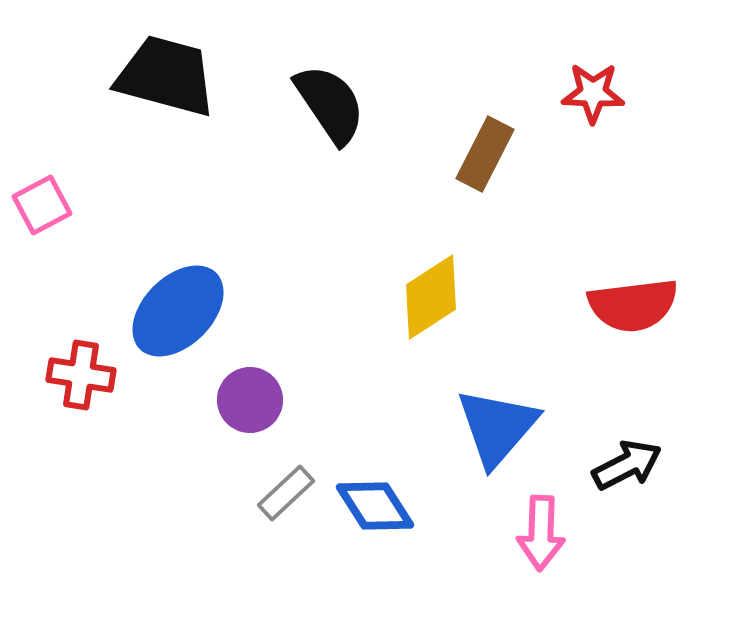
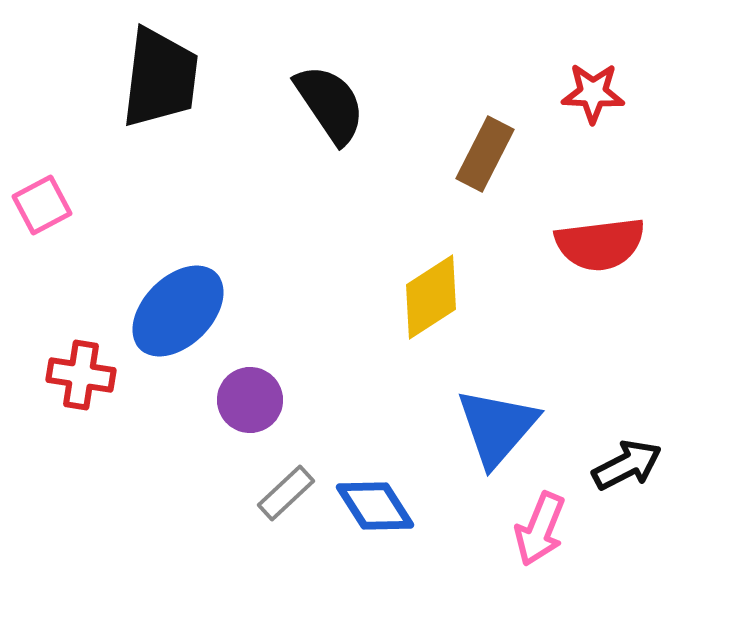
black trapezoid: moved 6 px left, 2 px down; rotated 82 degrees clockwise
red semicircle: moved 33 px left, 61 px up
pink arrow: moved 1 px left, 4 px up; rotated 20 degrees clockwise
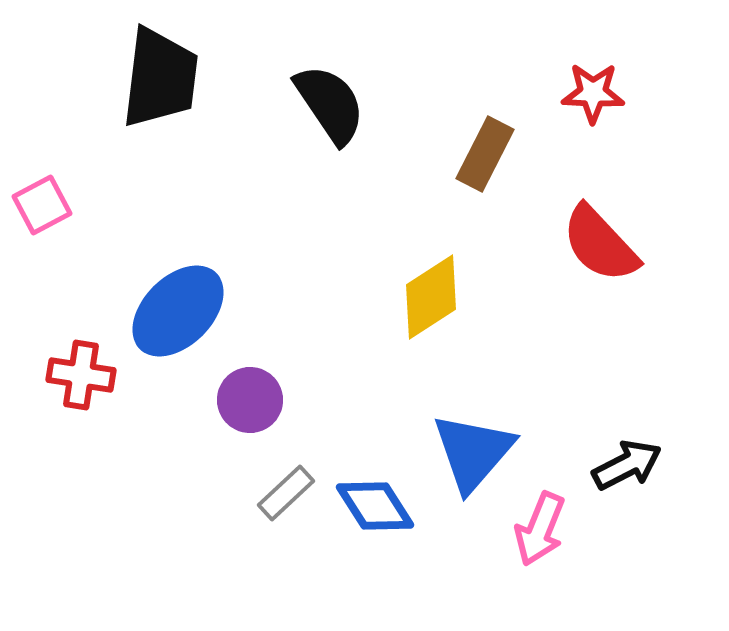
red semicircle: rotated 54 degrees clockwise
blue triangle: moved 24 px left, 25 px down
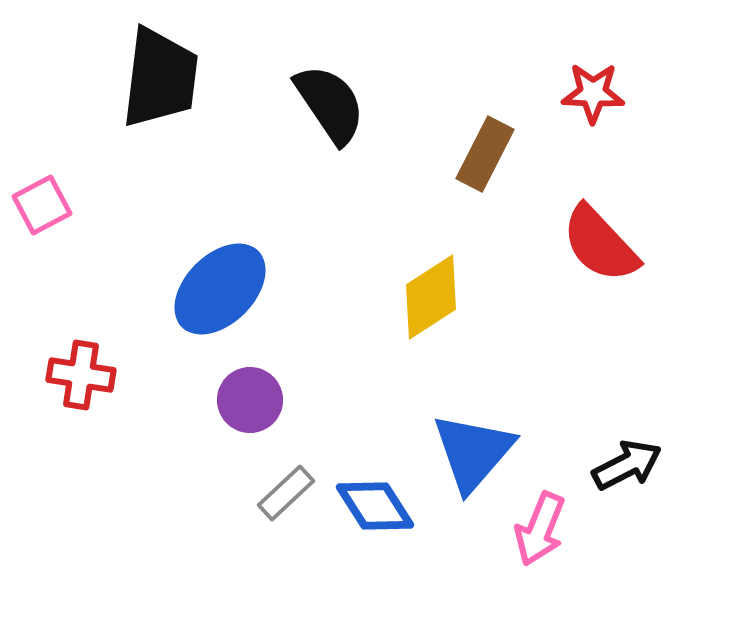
blue ellipse: moved 42 px right, 22 px up
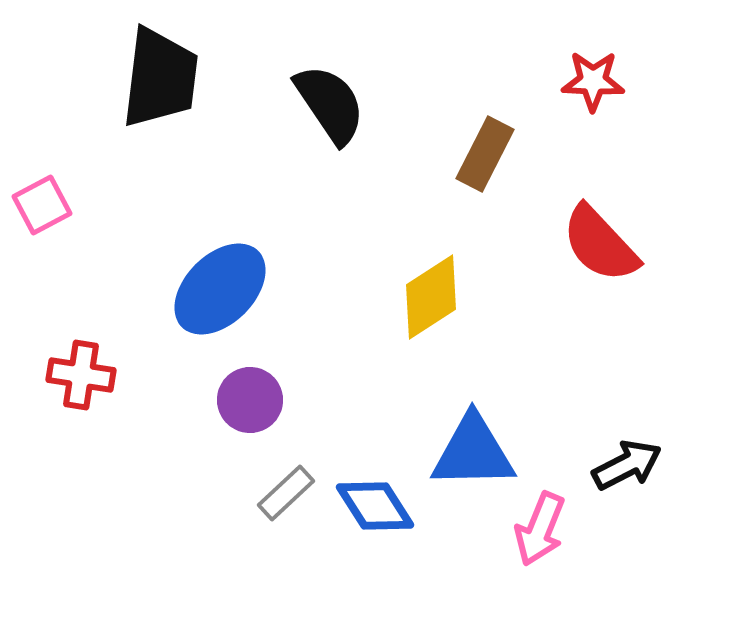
red star: moved 12 px up
blue triangle: rotated 48 degrees clockwise
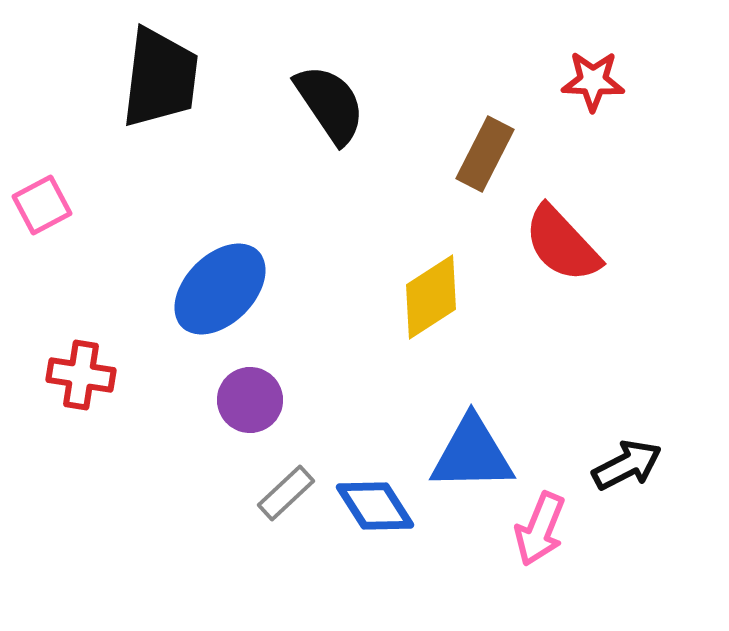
red semicircle: moved 38 px left
blue triangle: moved 1 px left, 2 px down
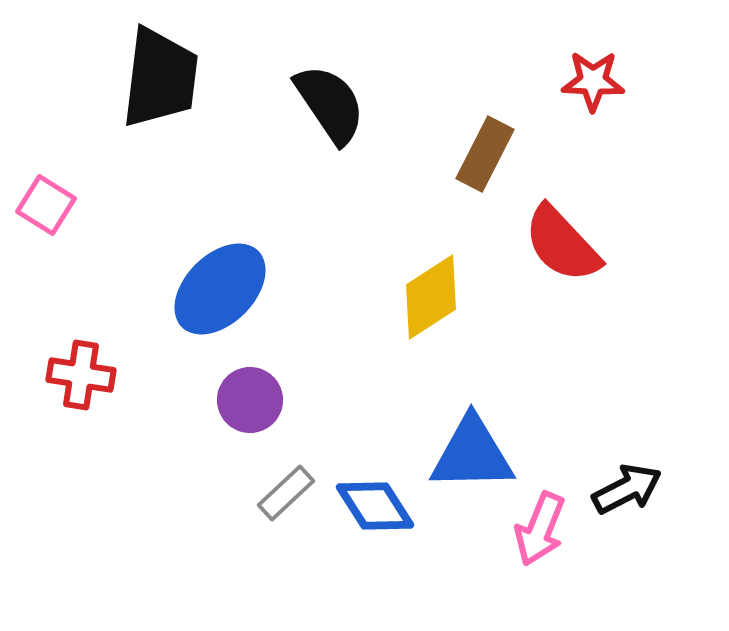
pink square: moved 4 px right; rotated 30 degrees counterclockwise
black arrow: moved 24 px down
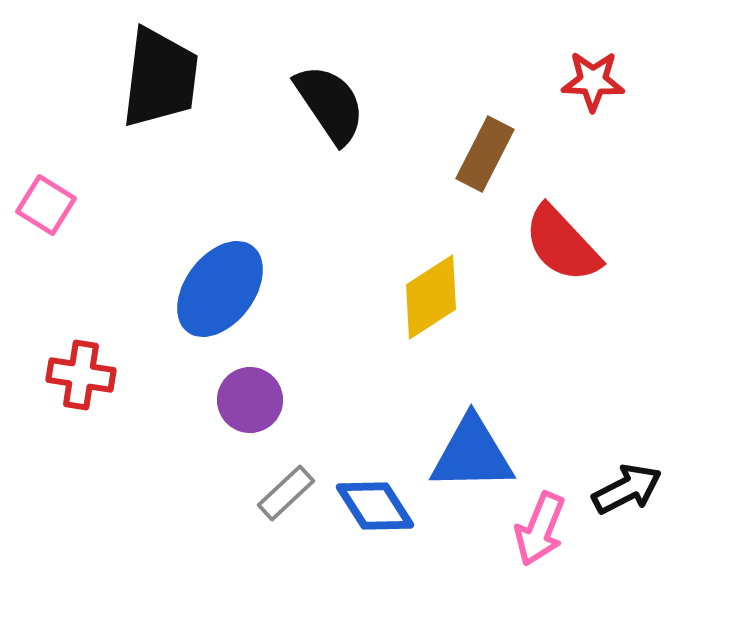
blue ellipse: rotated 8 degrees counterclockwise
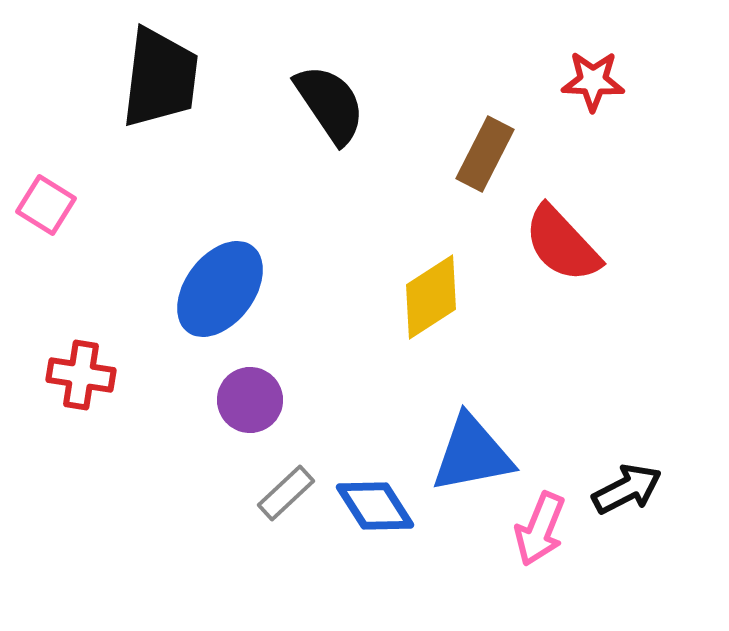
blue triangle: rotated 10 degrees counterclockwise
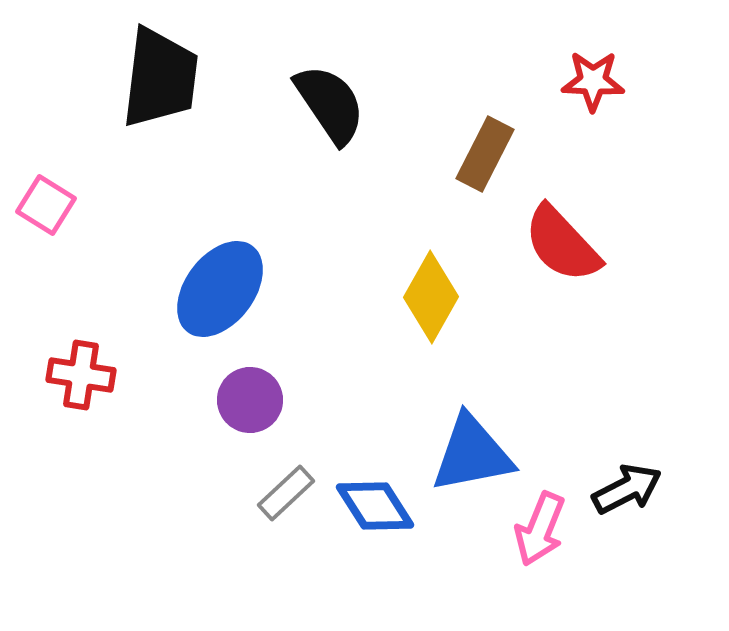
yellow diamond: rotated 28 degrees counterclockwise
